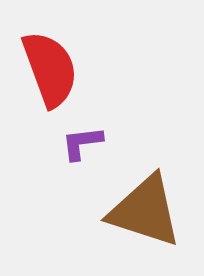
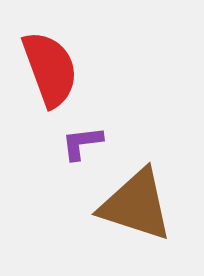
brown triangle: moved 9 px left, 6 px up
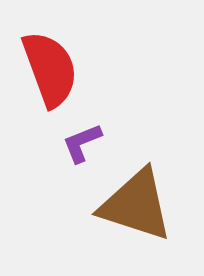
purple L-shape: rotated 15 degrees counterclockwise
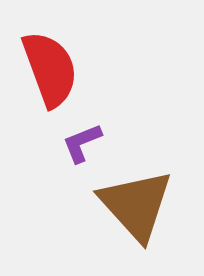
brown triangle: rotated 30 degrees clockwise
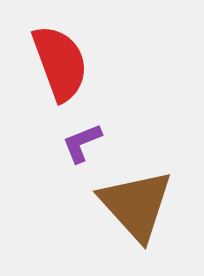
red semicircle: moved 10 px right, 6 px up
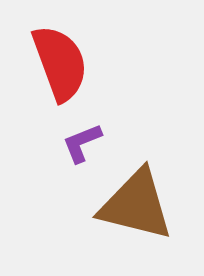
brown triangle: rotated 34 degrees counterclockwise
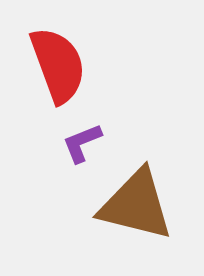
red semicircle: moved 2 px left, 2 px down
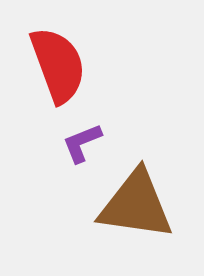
brown triangle: rotated 6 degrees counterclockwise
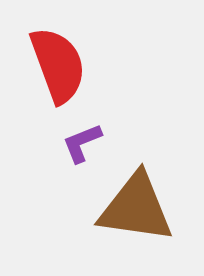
brown triangle: moved 3 px down
